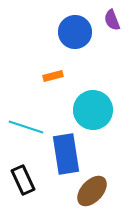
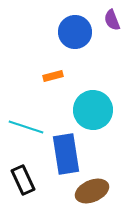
brown ellipse: rotated 24 degrees clockwise
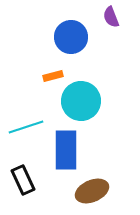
purple semicircle: moved 1 px left, 3 px up
blue circle: moved 4 px left, 5 px down
cyan circle: moved 12 px left, 9 px up
cyan line: rotated 36 degrees counterclockwise
blue rectangle: moved 4 px up; rotated 9 degrees clockwise
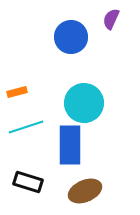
purple semicircle: moved 2 px down; rotated 45 degrees clockwise
orange rectangle: moved 36 px left, 16 px down
cyan circle: moved 3 px right, 2 px down
blue rectangle: moved 4 px right, 5 px up
black rectangle: moved 5 px right, 2 px down; rotated 48 degrees counterclockwise
brown ellipse: moved 7 px left
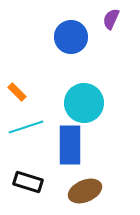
orange rectangle: rotated 60 degrees clockwise
